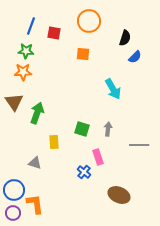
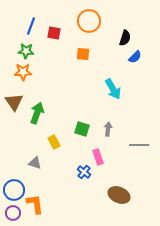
yellow rectangle: rotated 24 degrees counterclockwise
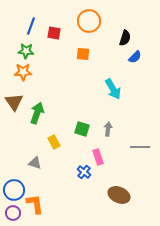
gray line: moved 1 px right, 2 px down
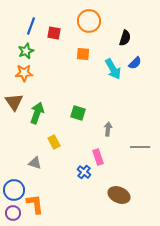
green star: rotated 28 degrees counterclockwise
blue semicircle: moved 6 px down
orange star: moved 1 px right, 1 px down
cyan arrow: moved 20 px up
green square: moved 4 px left, 16 px up
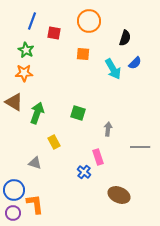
blue line: moved 1 px right, 5 px up
green star: moved 1 px up; rotated 21 degrees counterclockwise
brown triangle: rotated 24 degrees counterclockwise
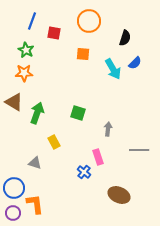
gray line: moved 1 px left, 3 px down
blue circle: moved 2 px up
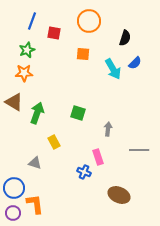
green star: moved 1 px right; rotated 21 degrees clockwise
blue cross: rotated 16 degrees counterclockwise
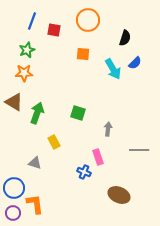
orange circle: moved 1 px left, 1 px up
red square: moved 3 px up
